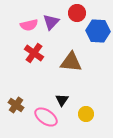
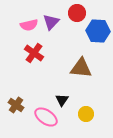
brown triangle: moved 10 px right, 6 px down
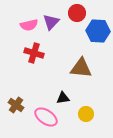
red cross: rotated 18 degrees counterclockwise
black triangle: moved 1 px right, 2 px up; rotated 48 degrees clockwise
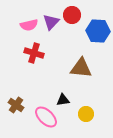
red circle: moved 5 px left, 2 px down
black triangle: moved 2 px down
pink ellipse: rotated 10 degrees clockwise
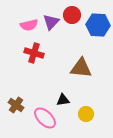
blue hexagon: moved 6 px up
pink ellipse: moved 1 px left, 1 px down
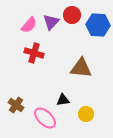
pink semicircle: rotated 36 degrees counterclockwise
